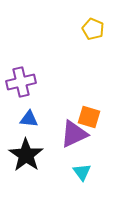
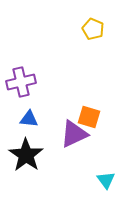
cyan triangle: moved 24 px right, 8 px down
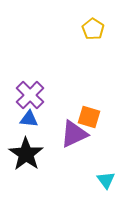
yellow pentagon: rotated 10 degrees clockwise
purple cross: moved 9 px right, 13 px down; rotated 32 degrees counterclockwise
black star: moved 1 px up
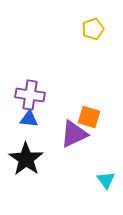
yellow pentagon: rotated 20 degrees clockwise
purple cross: rotated 36 degrees counterclockwise
black star: moved 5 px down
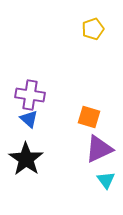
blue triangle: rotated 36 degrees clockwise
purple triangle: moved 25 px right, 15 px down
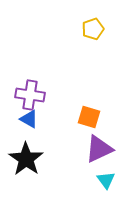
blue triangle: rotated 12 degrees counterclockwise
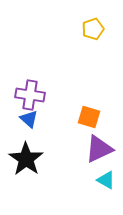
blue triangle: rotated 12 degrees clockwise
cyan triangle: rotated 24 degrees counterclockwise
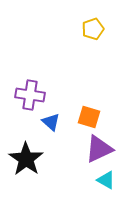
blue triangle: moved 22 px right, 3 px down
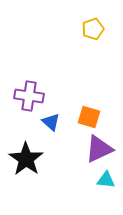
purple cross: moved 1 px left, 1 px down
cyan triangle: rotated 24 degrees counterclockwise
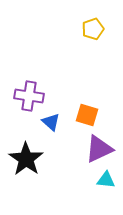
orange square: moved 2 px left, 2 px up
